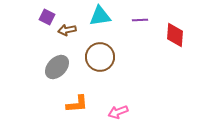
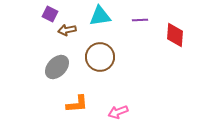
purple square: moved 3 px right, 3 px up
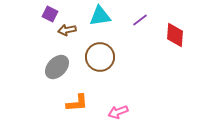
purple line: rotated 35 degrees counterclockwise
orange L-shape: moved 1 px up
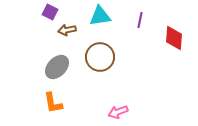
purple square: moved 2 px up
purple line: rotated 42 degrees counterclockwise
red diamond: moved 1 px left, 3 px down
orange L-shape: moved 24 px left; rotated 85 degrees clockwise
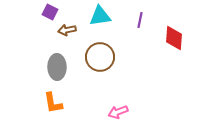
gray ellipse: rotated 45 degrees counterclockwise
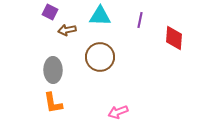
cyan triangle: rotated 10 degrees clockwise
gray ellipse: moved 4 px left, 3 px down
